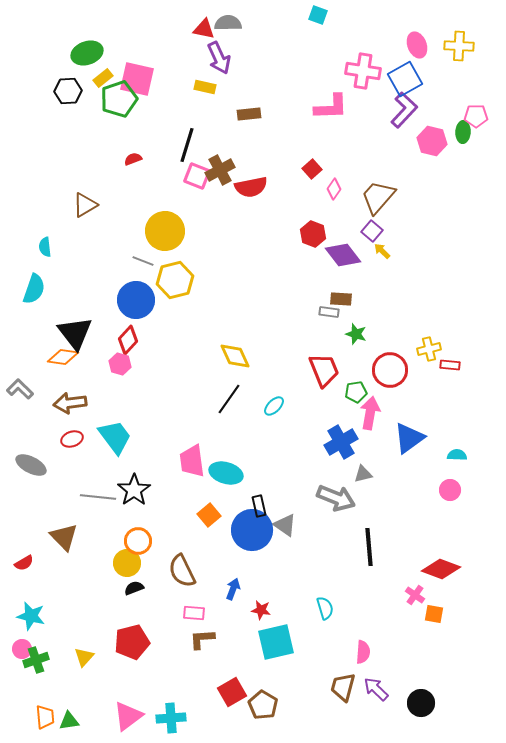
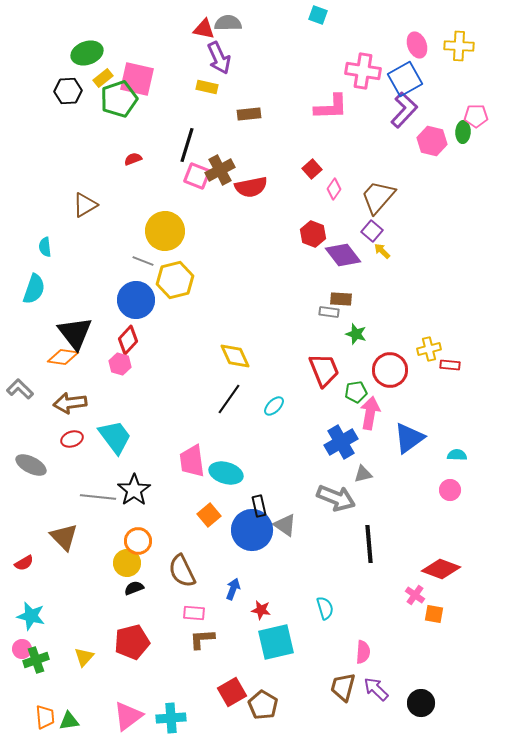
yellow rectangle at (205, 87): moved 2 px right
black line at (369, 547): moved 3 px up
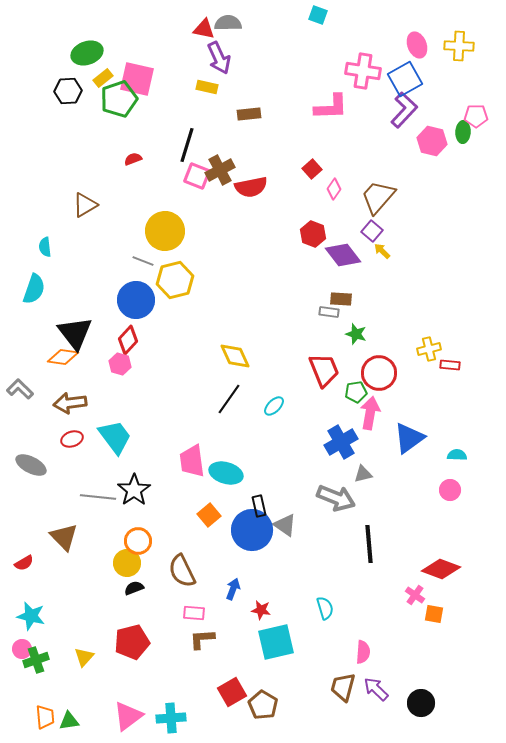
red circle at (390, 370): moved 11 px left, 3 px down
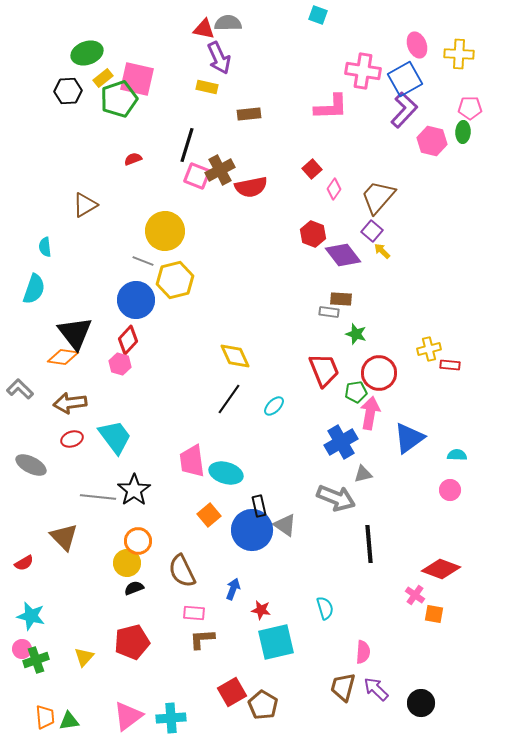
yellow cross at (459, 46): moved 8 px down
pink pentagon at (476, 116): moved 6 px left, 8 px up
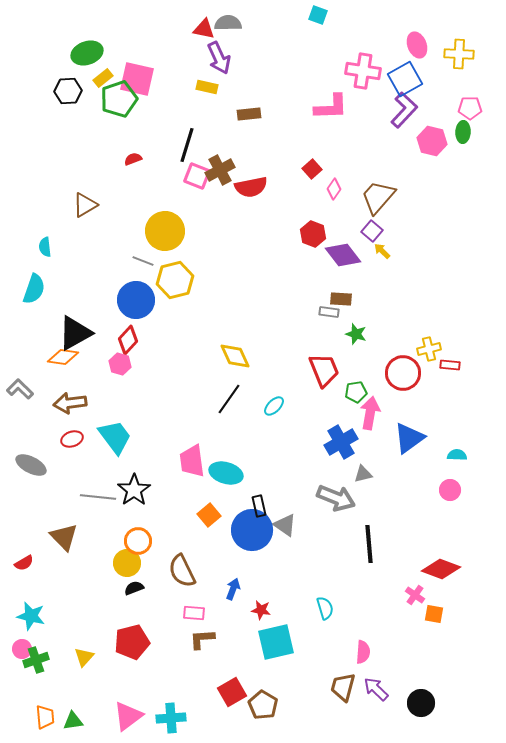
black triangle at (75, 333): rotated 39 degrees clockwise
red circle at (379, 373): moved 24 px right
green triangle at (69, 721): moved 4 px right
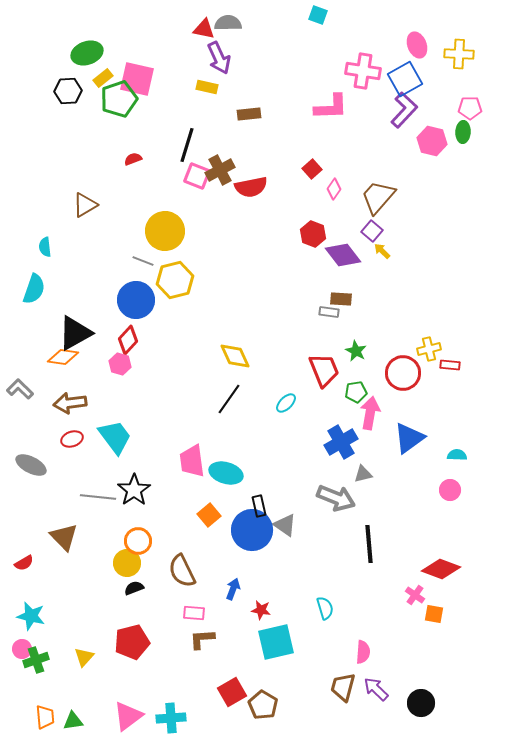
green star at (356, 334): moved 17 px down; rotated 10 degrees clockwise
cyan ellipse at (274, 406): moved 12 px right, 3 px up
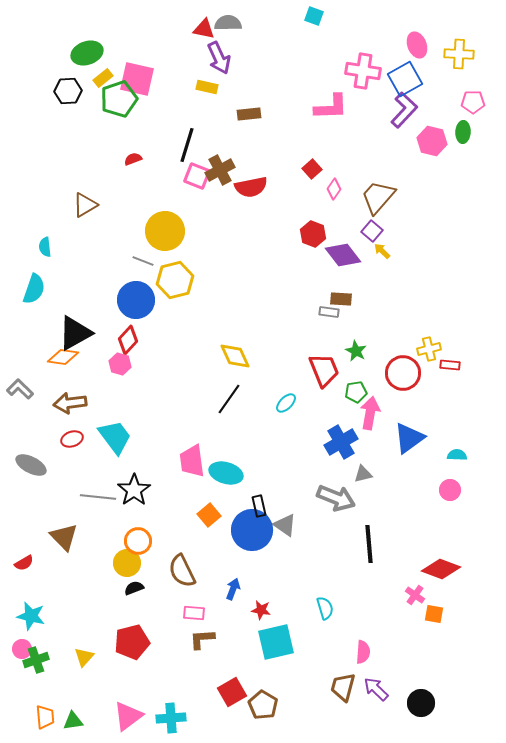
cyan square at (318, 15): moved 4 px left, 1 px down
pink pentagon at (470, 108): moved 3 px right, 6 px up
